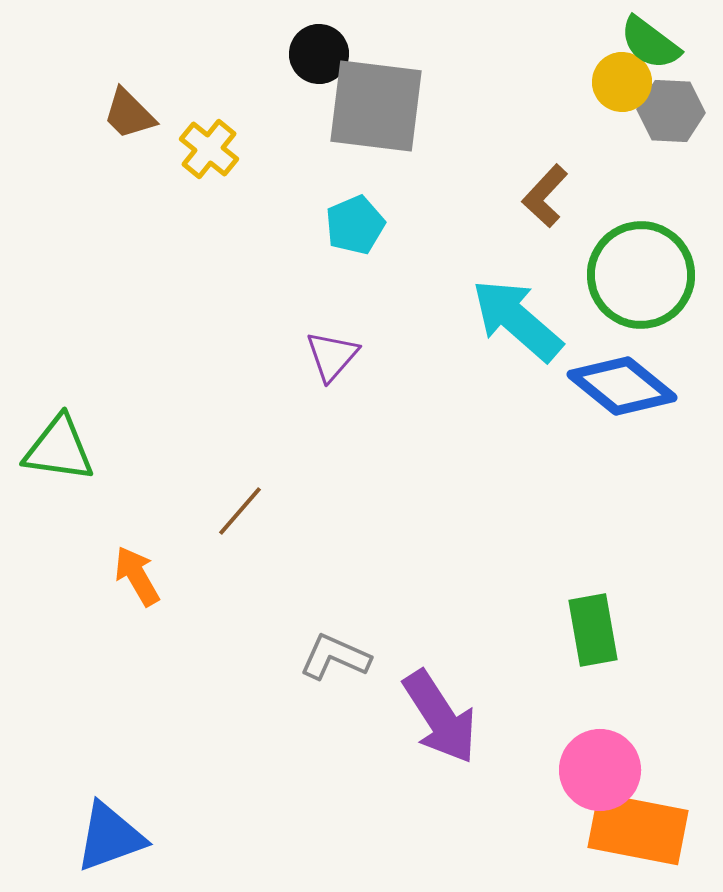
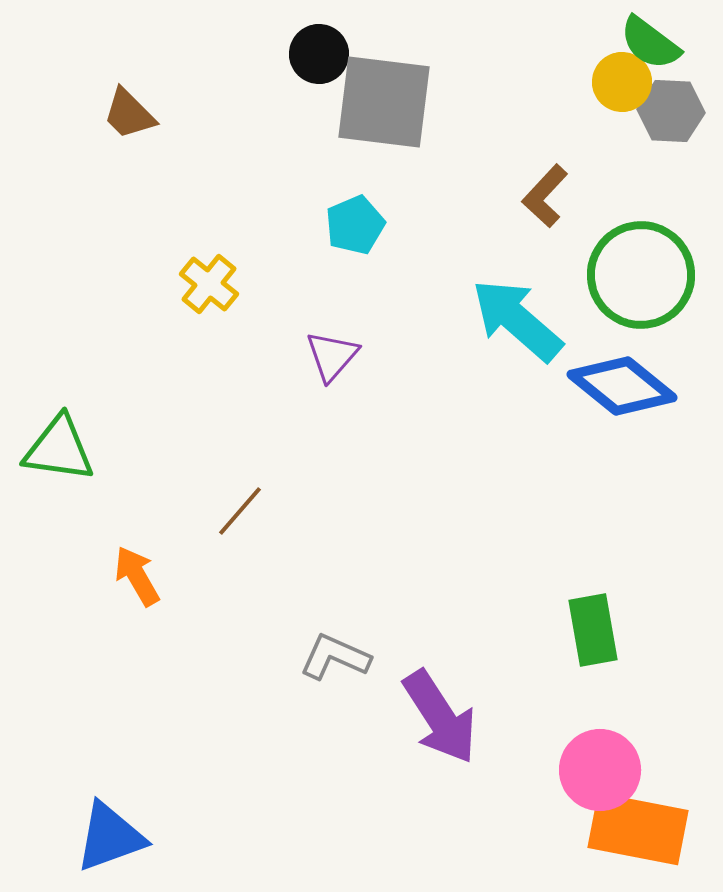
gray square: moved 8 px right, 4 px up
yellow cross: moved 135 px down
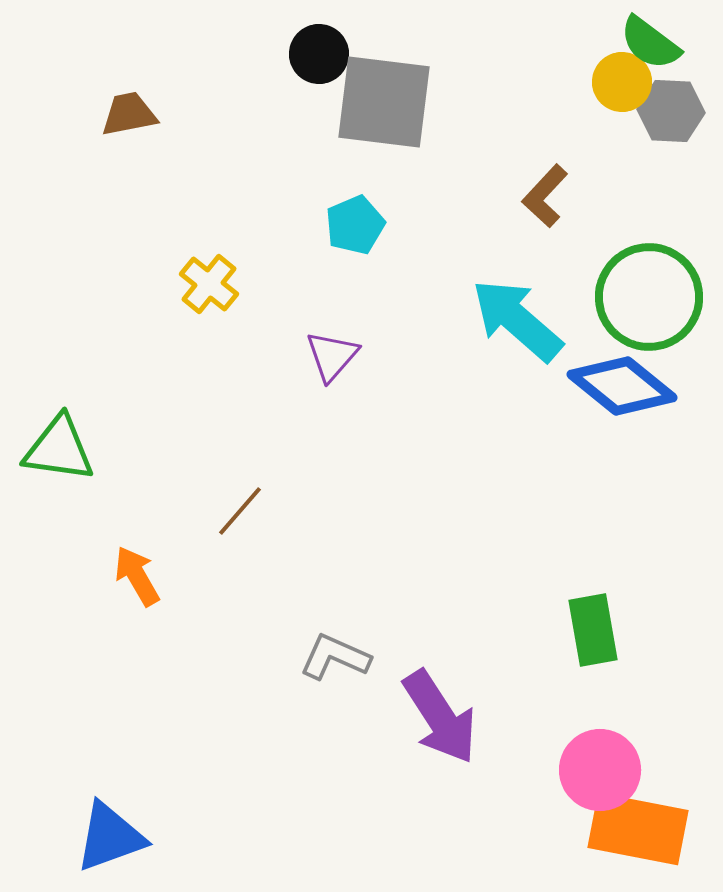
brown trapezoid: rotated 124 degrees clockwise
green circle: moved 8 px right, 22 px down
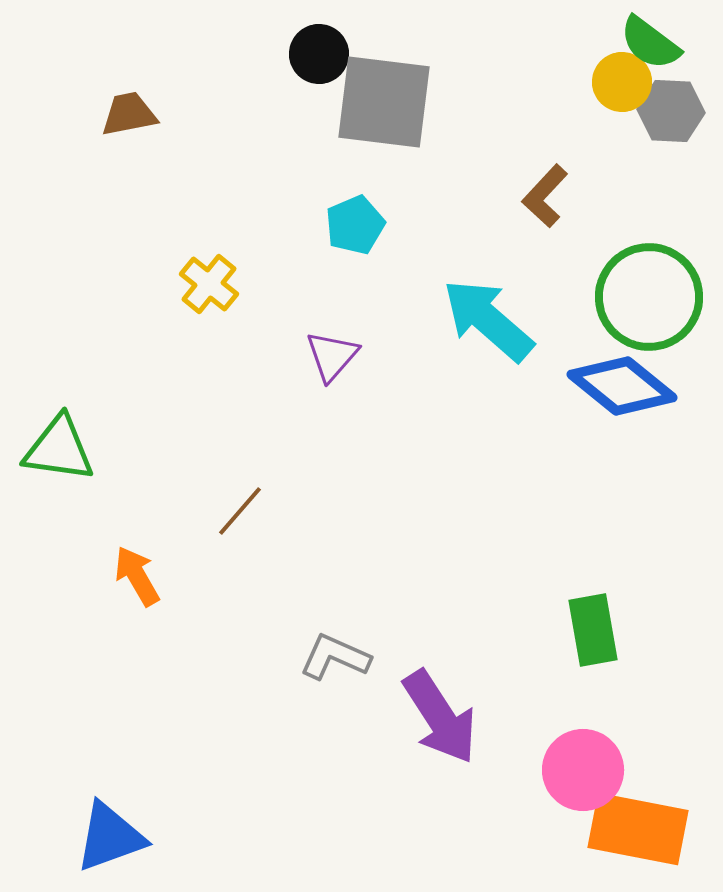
cyan arrow: moved 29 px left
pink circle: moved 17 px left
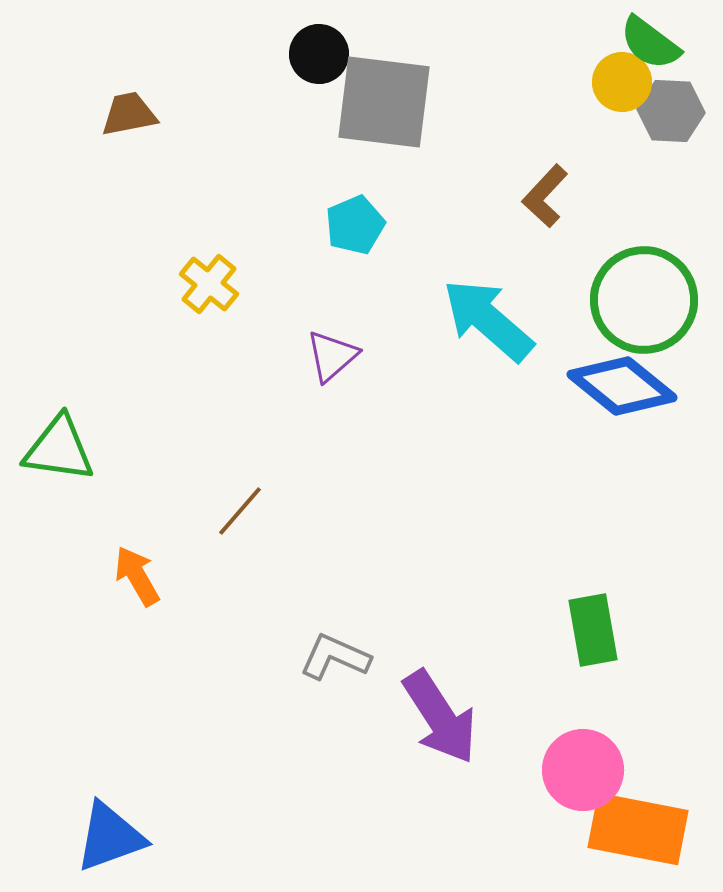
green circle: moved 5 px left, 3 px down
purple triangle: rotated 8 degrees clockwise
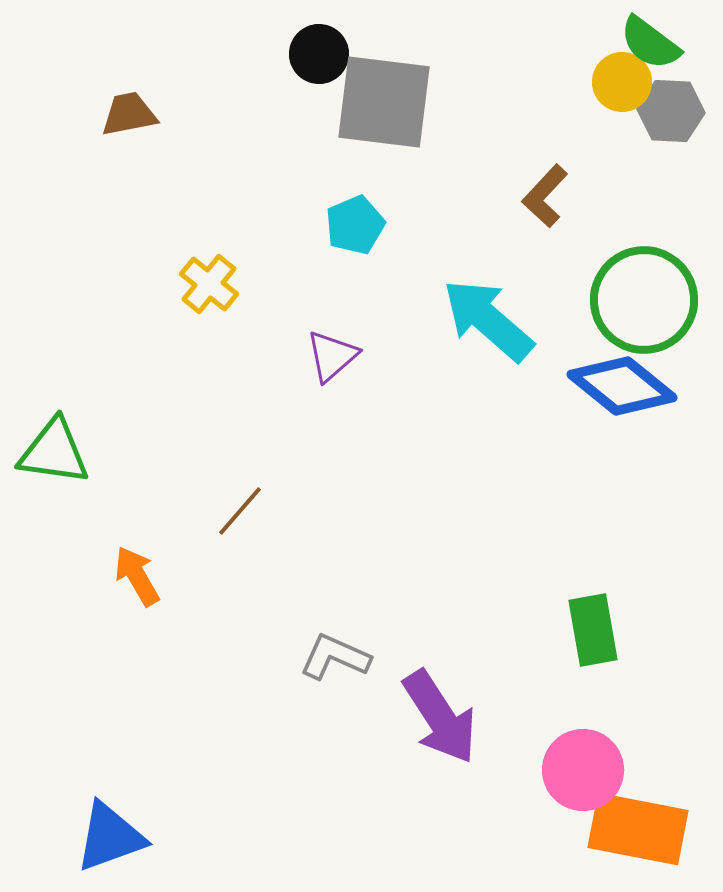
green triangle: moved 5 px left, 3 px down
